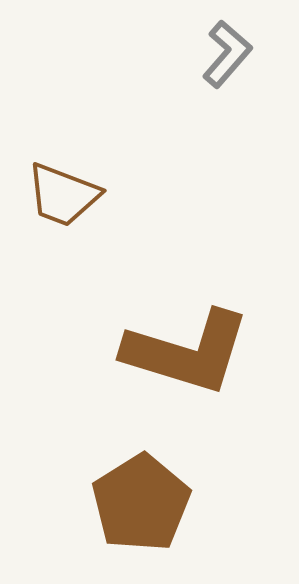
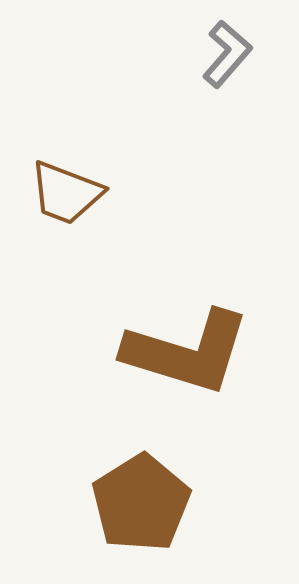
brown trapezoid: moved 3 px right, 2 px up
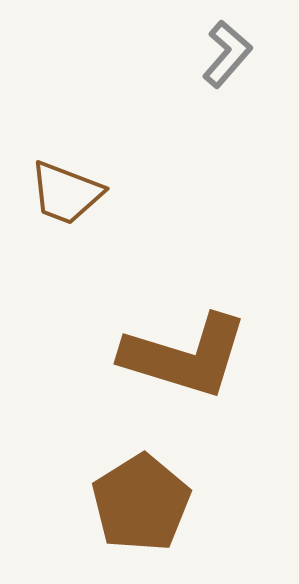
brown L-shape: moved 2 px left, 4 px down
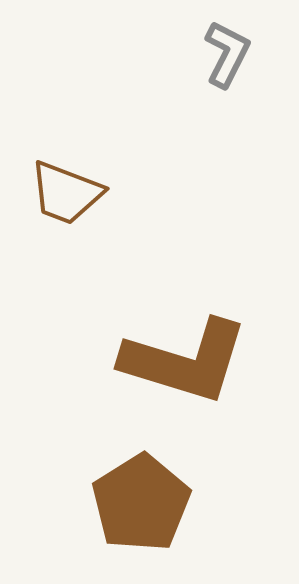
gray L-shape: rotated 14 degrees counterclockwise
brown L-shape: moved 5 px down
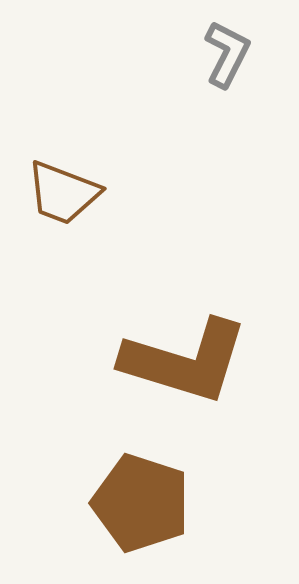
brown trapezoid: moved 3 px left
brown pentagon: rotated 22 degrees counterclockwise
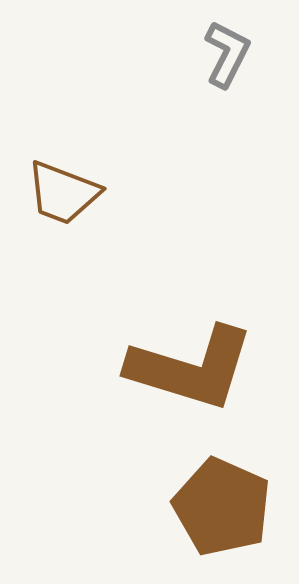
brown L-shape: moved 6 px right, 7 px down
brown pentagon: moved 81 px right, 4 px down; rotated 6 degrees clockwise
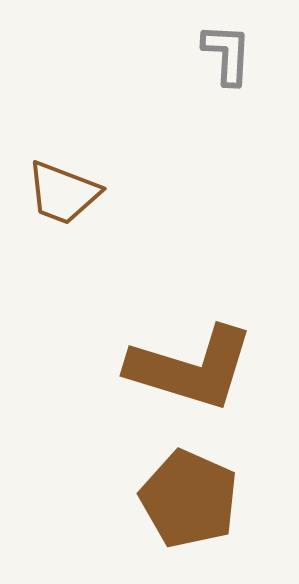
gray L-shape: rotated 24 degrees counterclockwise
brown pentagon: moved 33 px left, 8 px up
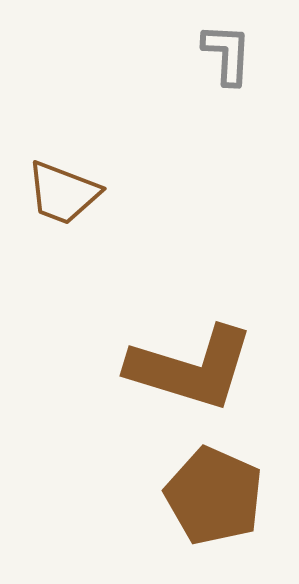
brown pentagon: moved 25 px right, 3 px up
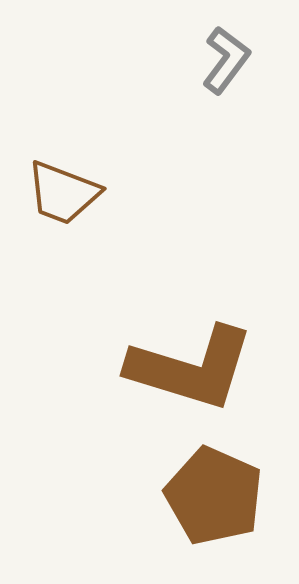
gray L-shape: moved 1 px left, 6 px down; rotated 34 degrees clockwise
